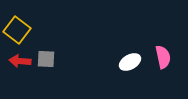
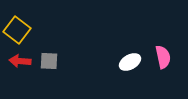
gray square: moved 3 px right, 2 px down
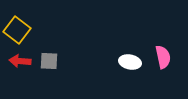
white ellipse: rotated 40 degrees clockwise
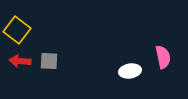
white ellipse: moved 9 px down; rotated 20 degrees counterclockwise
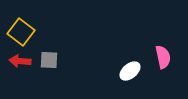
yellow square: moved 4 px right, 2 px down
gray square: moved 1 px up
white ellipse: rotated 30 degrees counterclockwise
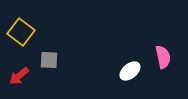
red arrow: moved 1 px left, 15 px down; rotated 45 degrees counterclockwise
